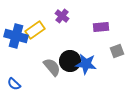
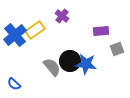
purple rectangle: moved 4 px down
blue cross: moved 1 px left, 1 px up; rotated 35 degrees clockwise
gray square: moved 2 px up
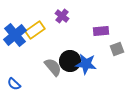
gray semicircle: moved 1 px right
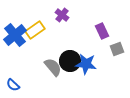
purple cross: moved 1 px up
purple rectangle: moved 1 px right; rotated 70 degrees clockwise
blue semicircle: moved 1 px left, 1 px down
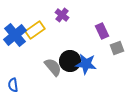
gray square: moved 1 px up
blue semicircle: rotated 40 degrees clockwise
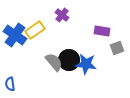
purple rectangle: rotated 56 degrees counterclockwise
blue cross: rotated 15 degrees counterclockwise
black circle: moved 1 px left, 1 px up
gray semicircle: moved 1 px right, 5 px up
blue semicircle: moved 3 px left, 1 px up
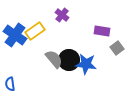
yellow rectangle: moved 1 px down
gray square: rotated 16 degrees counterclockwise
gray semicircle: moved 3 px up
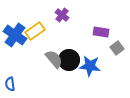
purple rectangle: moved 1 px left, 1 px down
blue star: moved 4 px right, 2 px down
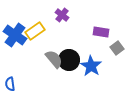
blue star: moved 1 px right; rotated 25 degrees clockwise
